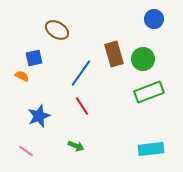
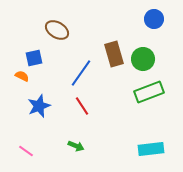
blue star: moved 10 px up
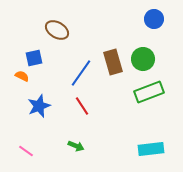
brown rectangle: moved 1 px left, 8 px down
